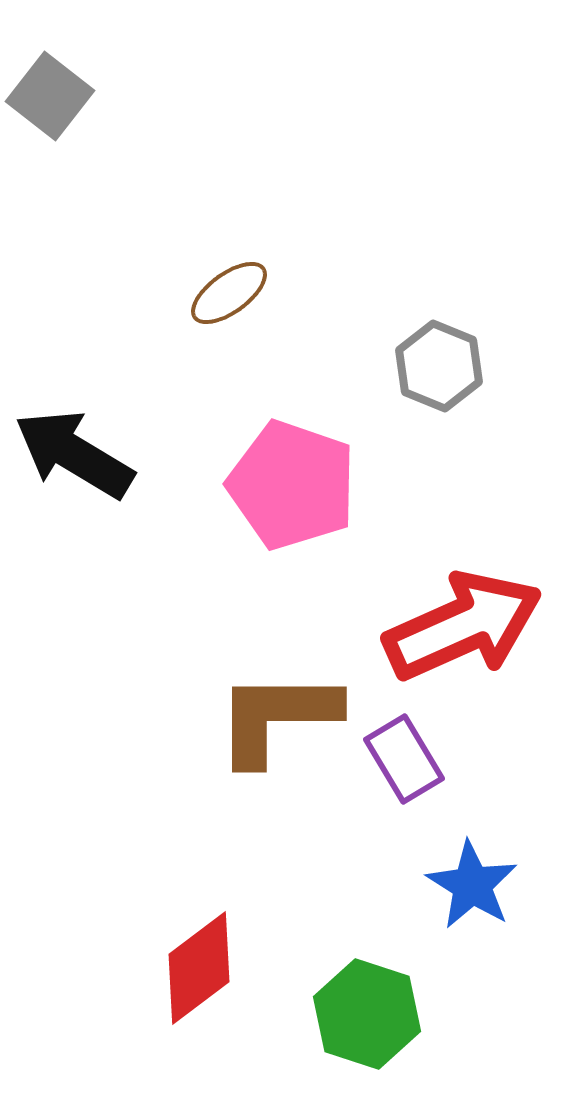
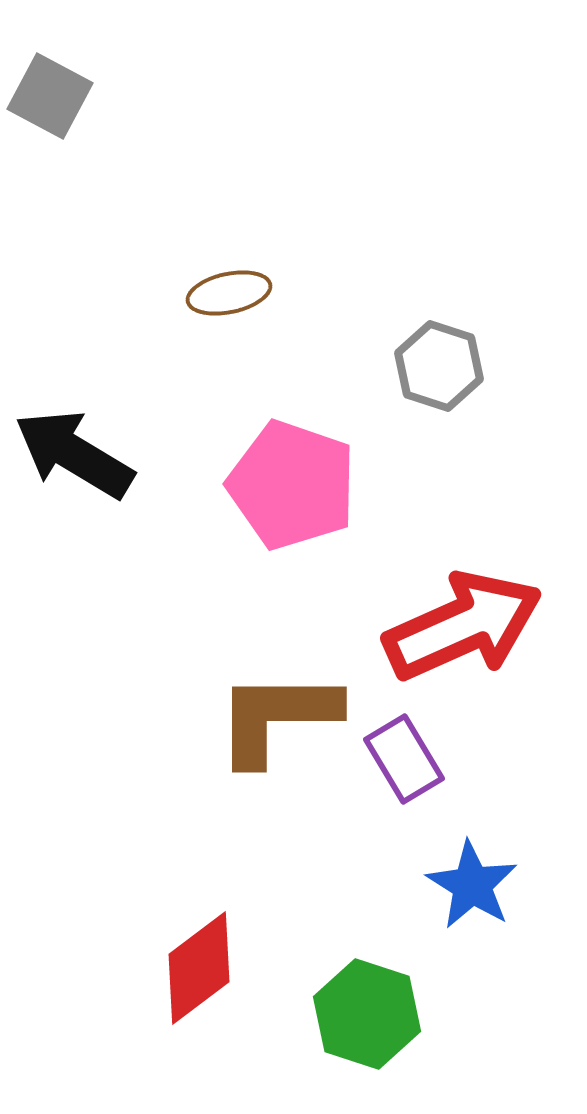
gray square: rotated 10 degrees counterclockwise
brown ellipse: rotated 24 degrees clockwise
gray hexagon: rotated 4 degrees counterclockwise
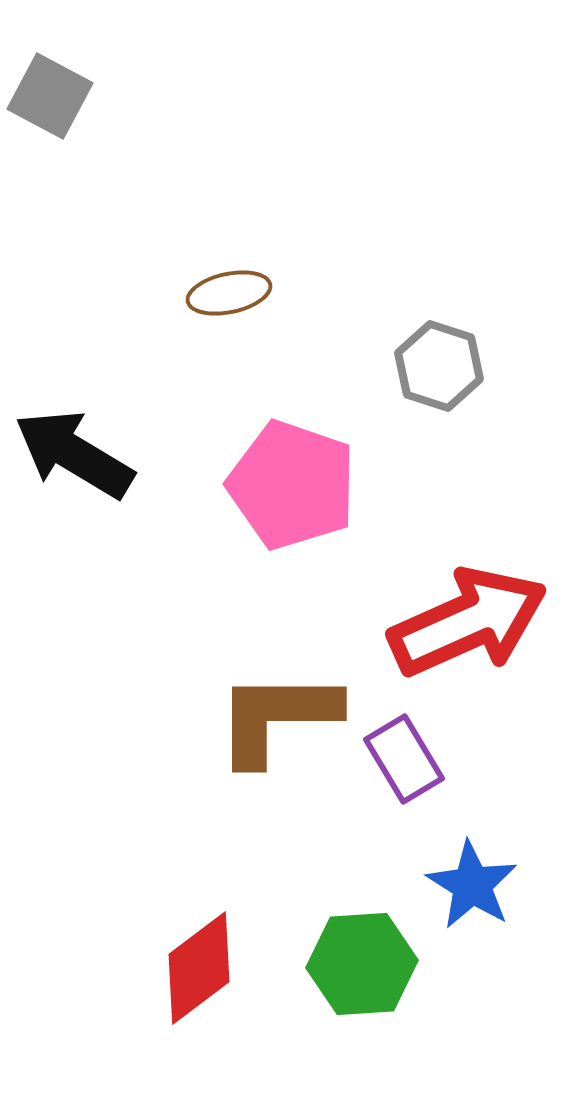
red arrow: moved 5 px right, 4 px up
green hexagon: moved 5 px left, 50 px up; rotated 22 degrees counterclockwise
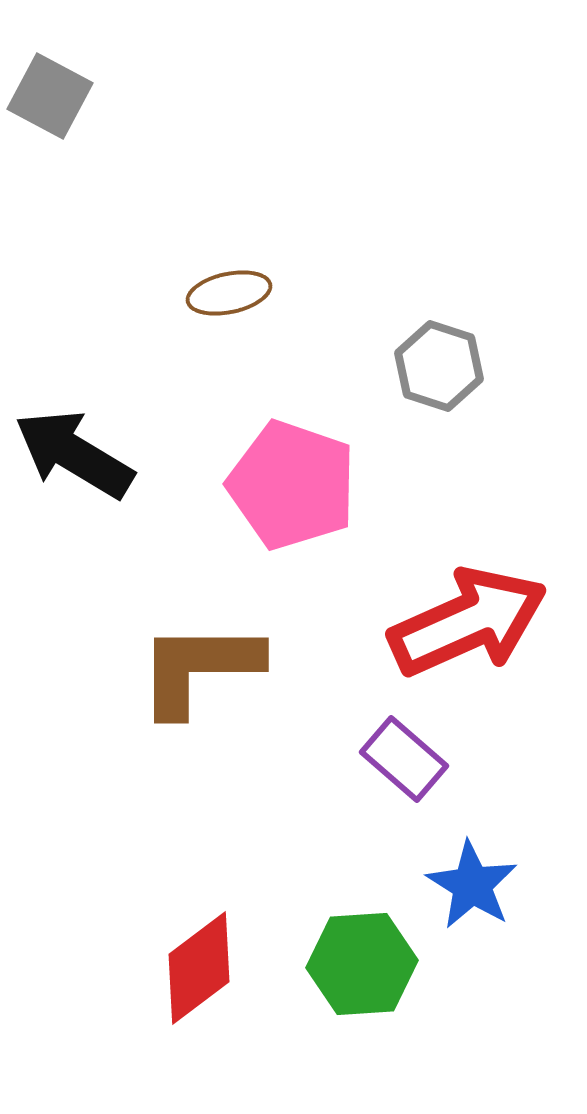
brown L-shape: moved 78 px left, 49 px up
purple rectangle: rotated 18 degrees counterclockwise
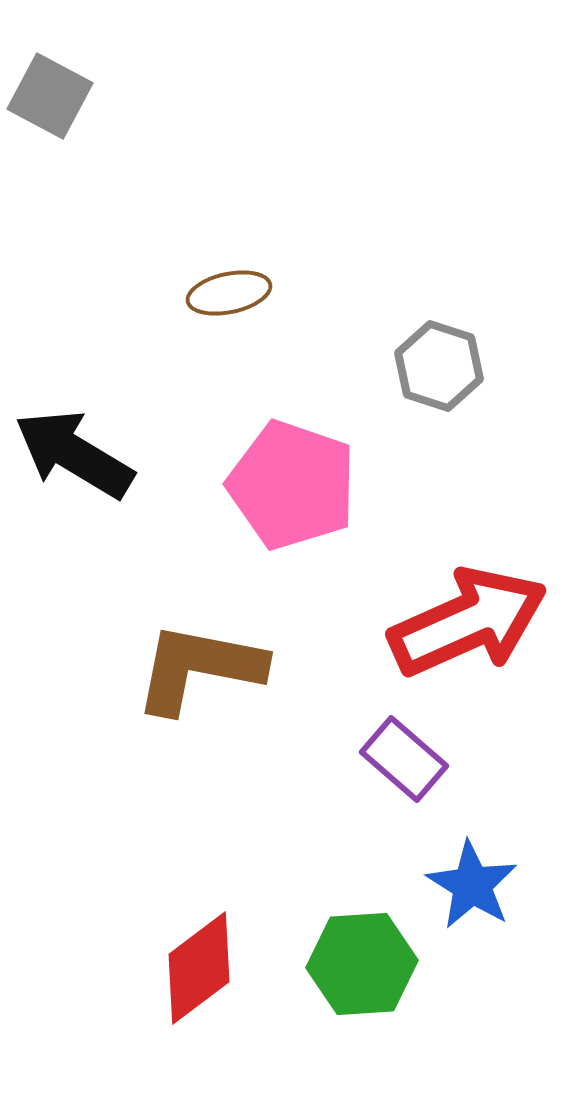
brown L-shape: rotated 11 degrees clockwise
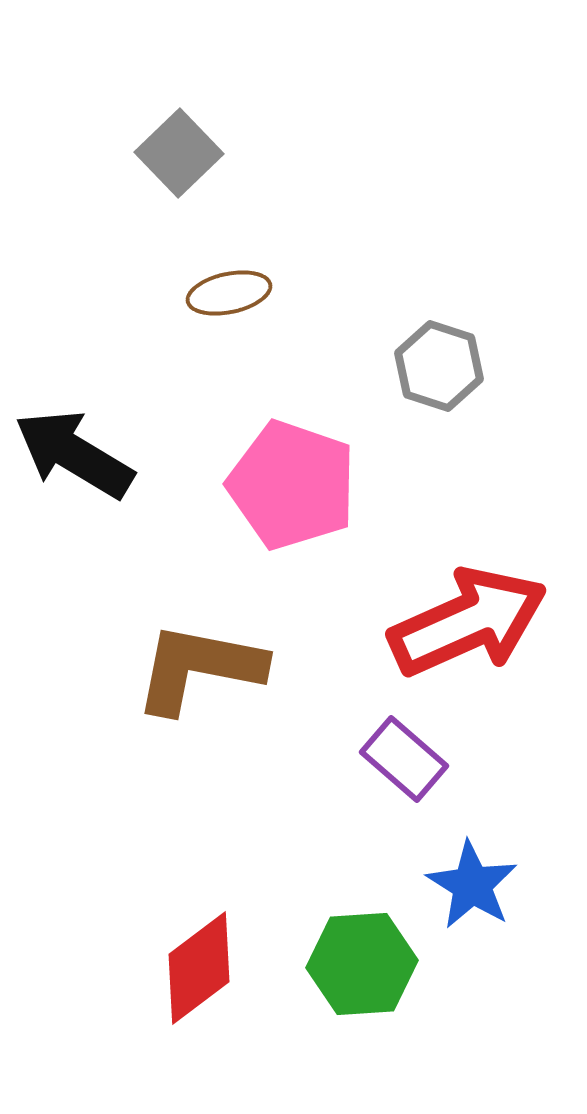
gray square: moved 129 px right, 57 px down; rotated 18 degrees clockwise
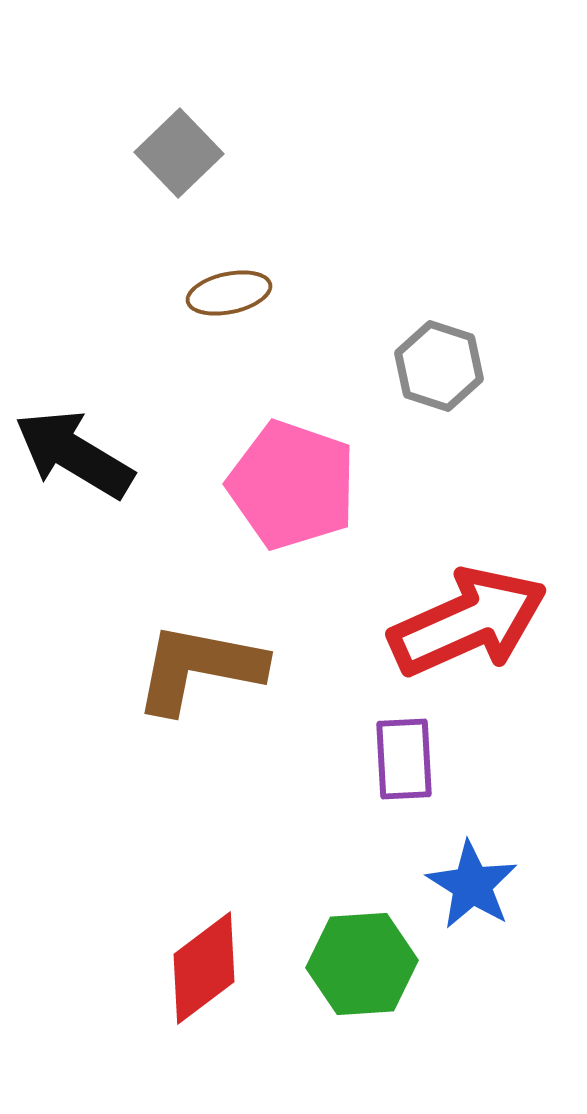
purple rectangle: rotated 46 degrees clockwise
red diamond: moved 5 px right
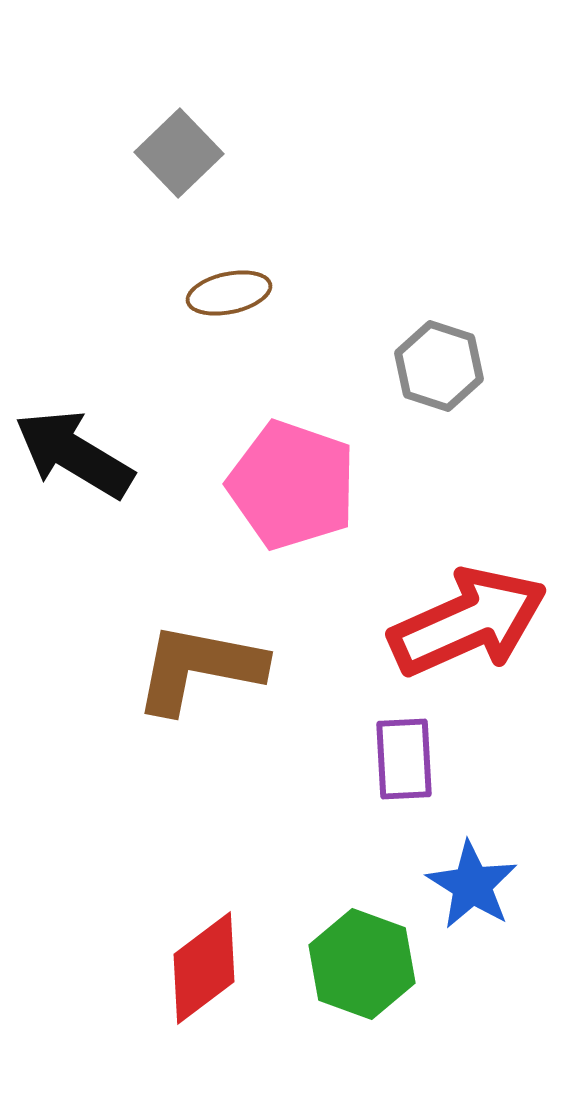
green hexagon: rotated 24 degrees clockwise
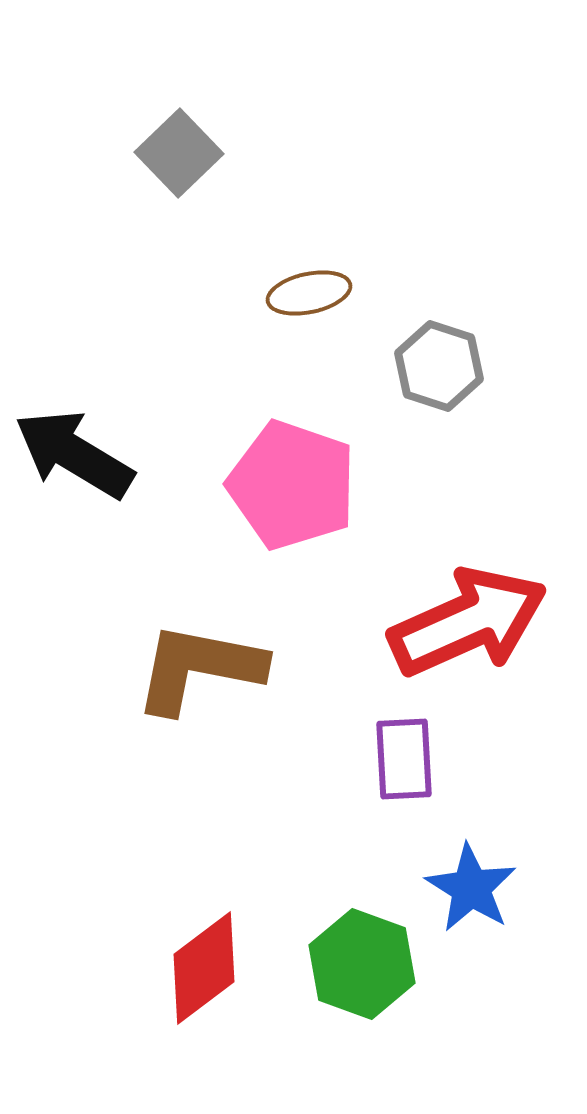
brown ellipse: moved 80 px right
blue star: moved 1 px left, 3 px down
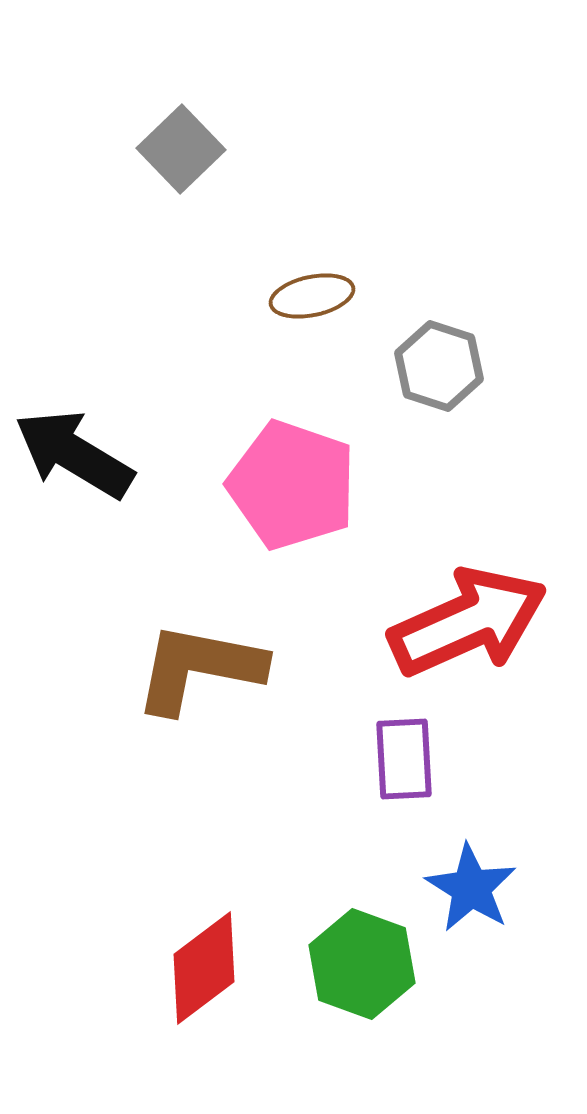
gray square: moved 2 px right, 4 px up
brown ellipse: moved 3 px right, 3 px down
